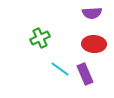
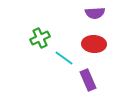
purple semicircle: moved 3 px right
cyan line: moved 4 px right, 11 px up
purple rectangle: moved 3 px right, 6 px down
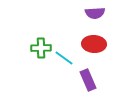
green cross: moved 1 px right, 10 px down; rotated 24 degrees clockwise
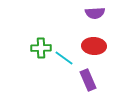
red ellipse: moved 2 px down
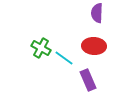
purple semicircle: moved 2 px right; rotated 96 degrees clockwise
green cross: rotated 30 degrees clockwise
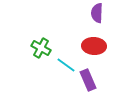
cyan line: moved 2 px right, 7 px down
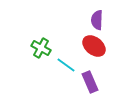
purple semicircle: moved 7 px down
red ellipse: rotated 35 degrees clockwise
purple rectangle: moved 2 px right, 2 px down
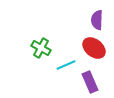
red ellipse: moved 2 px down
cyan line: rotated 60 degrees counterclockwise
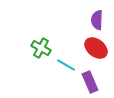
red ellipse: moved 2 px right
cyan line: rotated 54 degrees clockwise
